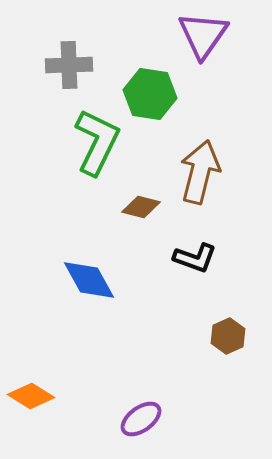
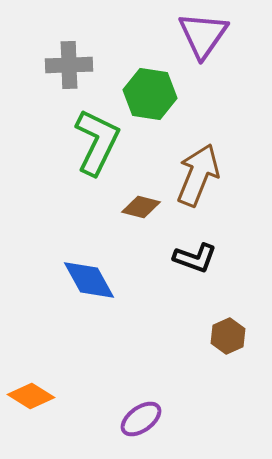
brown arrow: moved 2 px left, 3 px down; rotated 8 degrees clockwise
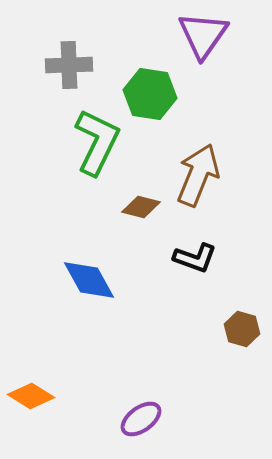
brown hexagon: moved 14 px right, 7 px up; rotated 20 degrees counterclockwise
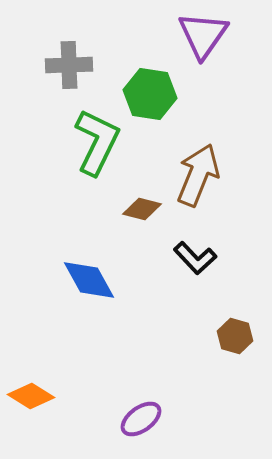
brown diamond: moved 1 px right, 2 px down
black L-shape: rotated 27 degrees clockwise
brown hexagon: moved 7 px left, 7 px down
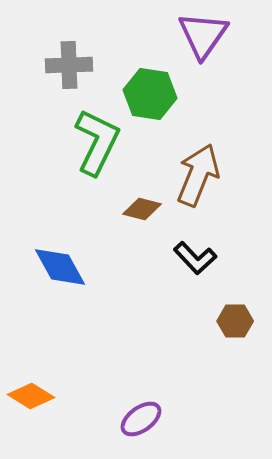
blue diamond: moved 29 px left, 13 px up
brown hexagon: moved 15 px up; rotated 16 degrees counterclockwise
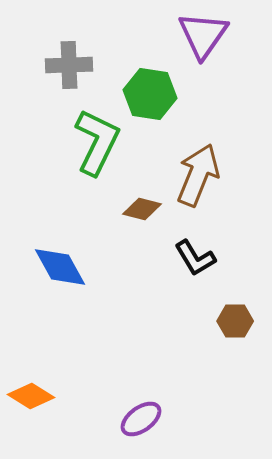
black L-shape: rotated 12 degrees clockwise
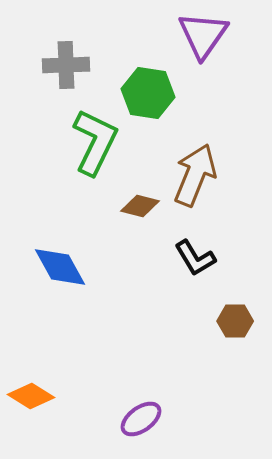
gray cross: moved 3 px left
green hexagon: moved 2 px left, 1 px up
green L-shape: moved 2 px left
brown arrow: moved 3 px left
brown diamond: moved 2 px left, 3 px up
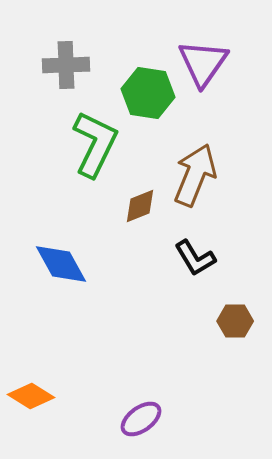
purple triangle: moved 28 px down
green L-shape: moved 2 px down
brown diamond: rotated 36 degrees counterclockwise
blue diamond: moved 1 px right, 3 px up
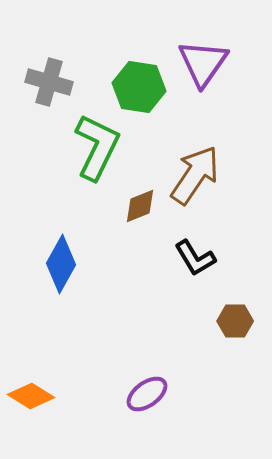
gray cross: moved 17 px left, 17 px down; rotated 18 degrees clockwise
green hexagon: moved 9 px left, 6 px up
green L-shape: moved 2 px right, 3 px down
brown arrow: rotated 12 degrees clockwise
blue diamond: rotated 58 degrees clockwise
purple ellipse: moved 6 px right, 25 px up
